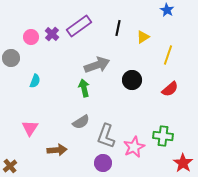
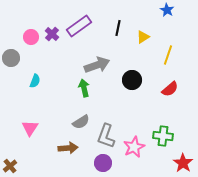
brown arrow: moved 11 px right, 2 px up
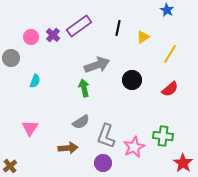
purple cross: moved 1 px right, 1 px down
yellow line: moved 2 px right, 1 px up; rotated 12 degrees clockwise
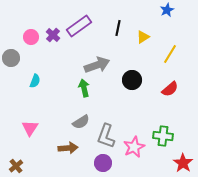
blue star: rotated 16 degrees clockwise
brown cross: moved 6 px right
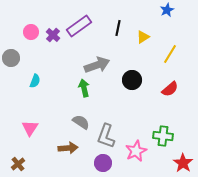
pink circle: moved 5 px up
gray semicircle: rotated 114 degrees counterclockwise
pink star: moved 2 px right, 4 px down
brown cross: moved 2 px right, 2 px up
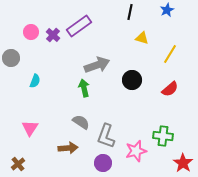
black line: moved 12 px right, 16 px up
yellow triangle: moved 1 px left, 1 px down; rotated 48 degrees clockwise
pink star: rotated 10 degrees clockwise
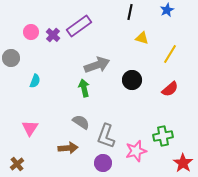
green cross: rotated 18 degrees counterclockwise
brown cross: moved 1 px left
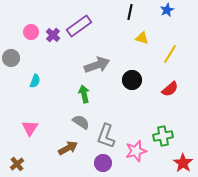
green arrow: moved 6 px down
brown arrow: rotated 24 degrees counterclockwise
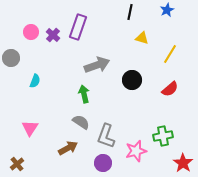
purple rectangle: moved 1 px left, 1 px down; rotated 35 degrees counterclockwise
